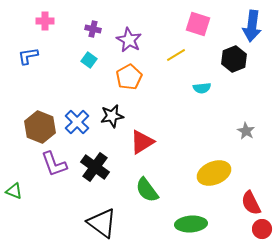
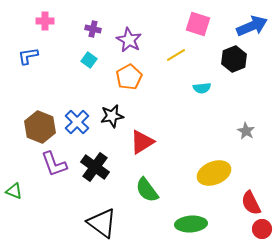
blue arrow: rotated 120 degrees counterclockwise
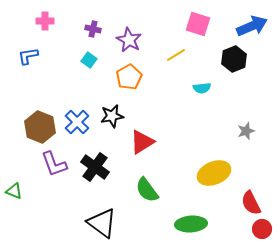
gray star: rotated 24 degrees clockwise
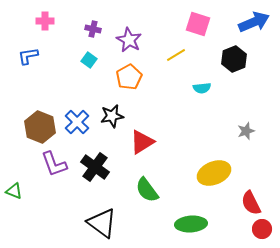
blue arrow: moved 2 px right, 4 px up
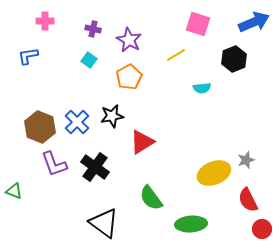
gray star: moved 29 px down
green semicircle: moved 4 px right, 8 px down
red semicircle: moved 3 px left, 3 px up
black triangle: moved 2 px right
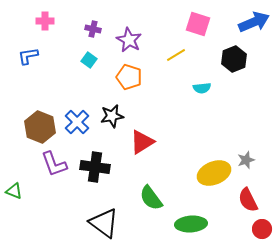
orange pentagon: rotated 25 degrees counterclockwise
black cross: rotated 28 degrees counterclockwise
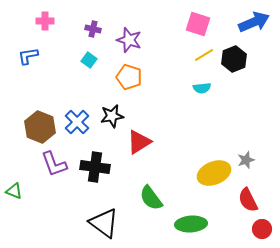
purple star: rotated 10 degrees counterclockwise
yellow line: moved 28 px right
red triangle: moved 3 px left
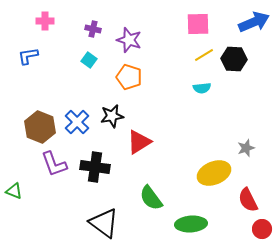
pink square: rotated 20 degrees counterclockwise
black hexagon: rotated 25 degrees clockwise
gray star: moved 12 px up
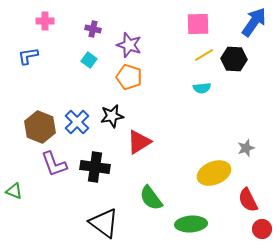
blue arrow: rotated 32 degrees counterclockwise
purple star: moved 5 px down
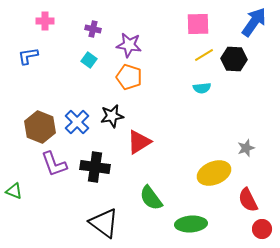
purple star: rotated 10 degrees counterclockwise
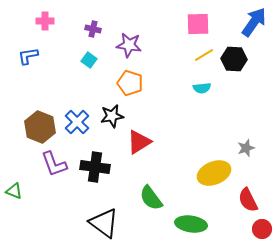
orange pentagon: moved 1 px right, 6 px down
green ellipse: rotated 12 degrees clockwise
